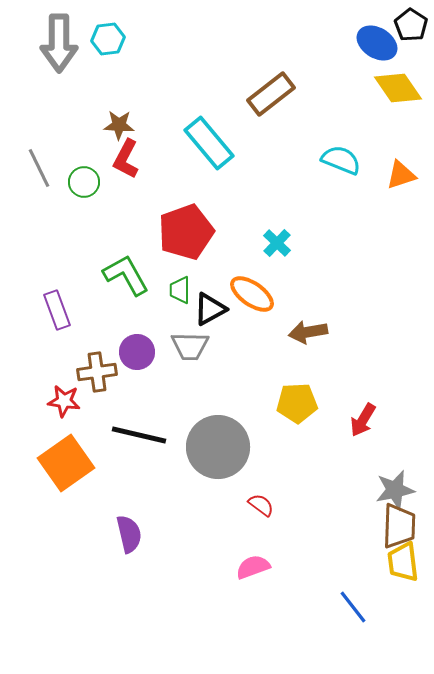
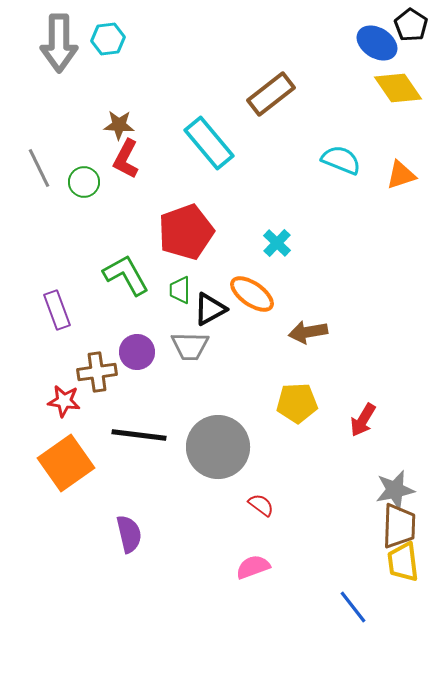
black line: rotated 6 degrees counterclockwise
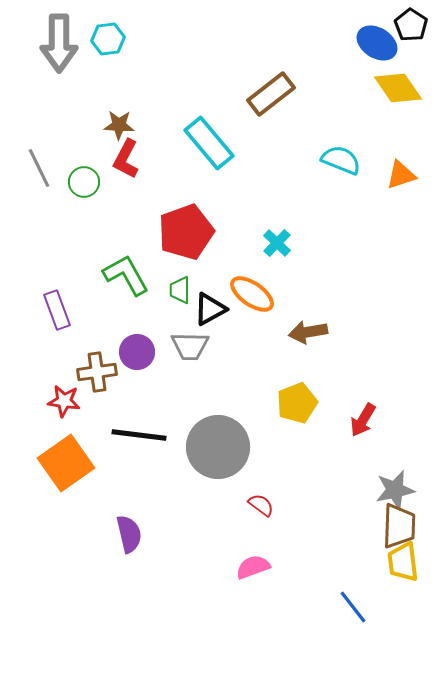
yellow pentagon: rotated 18 degrees counterclockwise
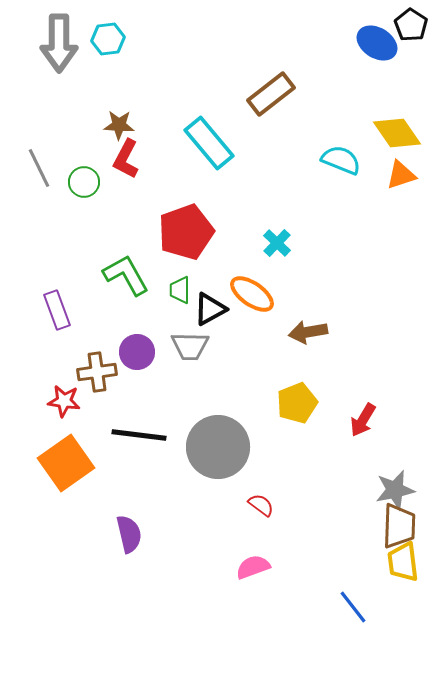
yellow diamond: moved 1 px left, 45 px down
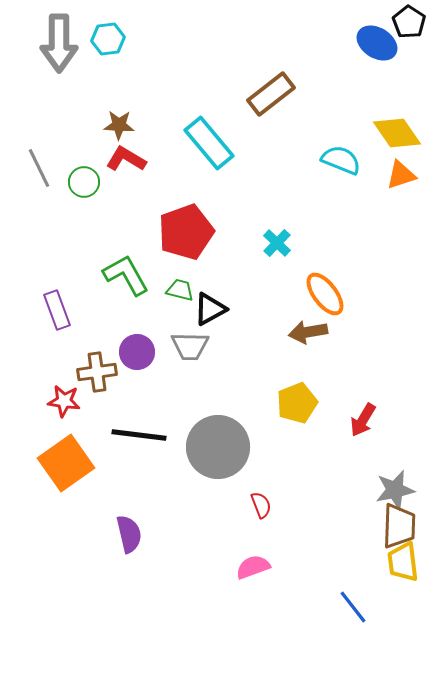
black pentagon: moved 2 px left, 3 px up
red L-shape: rotated 93 degrees clockwise
green trapezoid: rotated 104 degrees clockwise
orange ellipse: moved 73 px right; rotated 18 degrees clockwise
red semicircle: rotated 32 degrees clockwise
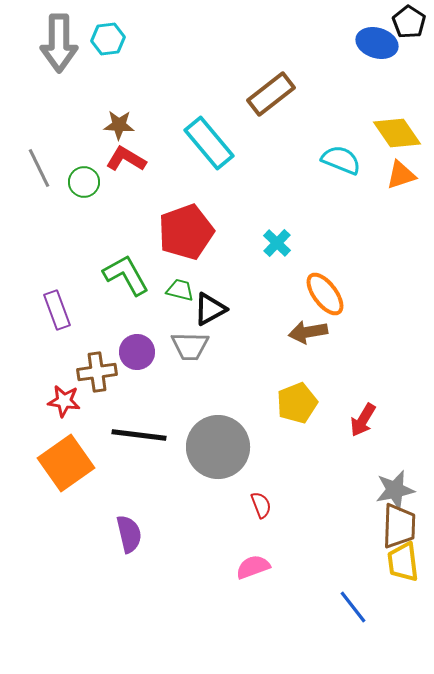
blue ellipse: rotated 15 degrees counterclockwise
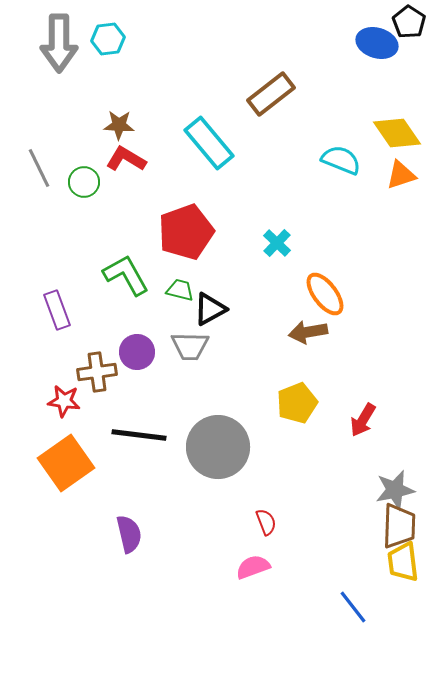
red semicircle: moved 5 px right, 17 px down
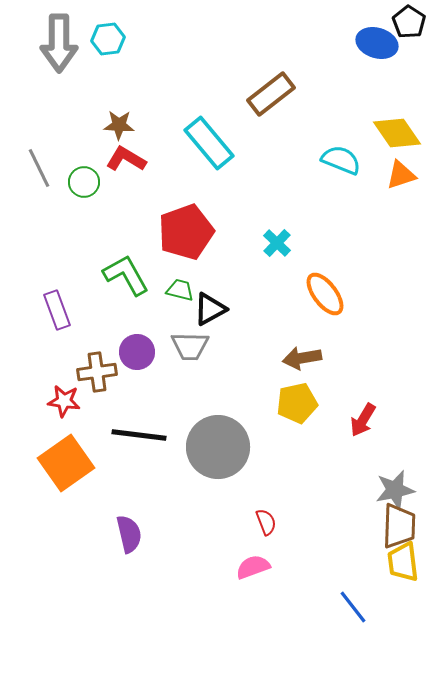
brown arrow: moved 6 px left, 26 px down
yellow pentagon: rotated 9 degrees clockwise
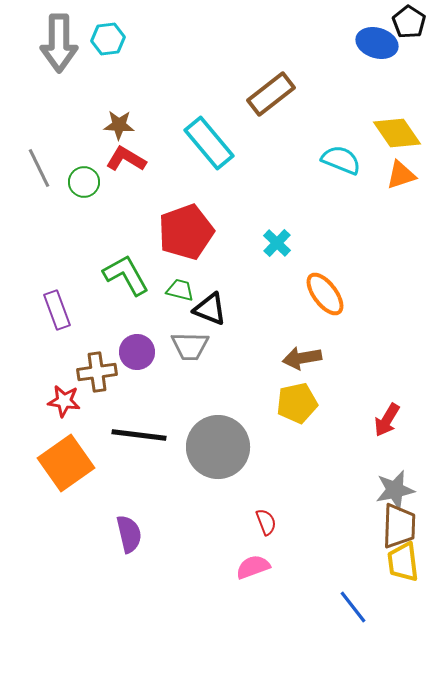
black triangle: rotated 51 degrees clockwise
red arrow: moved 24 px right
